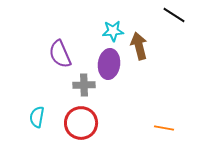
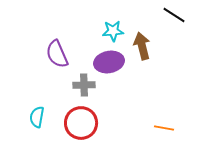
brown arrow: moved 3 px right
purple semicircle: moved 3 px left
purple ellipse: moved 2 px up; rotated 72 degrees clockwise
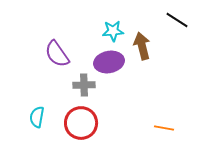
black line: moved 3 px right, 5 px down
purple semicircle: rotated 12 degrees counterclockwise
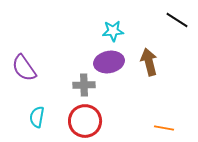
brown arrow: moved 7 px right, 16 px down
purple semicircle: moved 33 px left, 14 px down
red circle: moved 4 px right, 2 px up
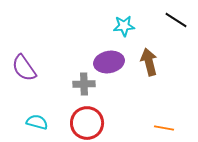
black line: moved 1 px left
cyan star: moved 11 px right, 5 px up
gray cross: moved 1 px up
cyan semicircle: moved 5 px down; rotated 95 degrees clockwise
red circle: moved 2 px right, 2 px down
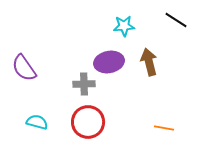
red circle: moved 1 px right, 1 px up
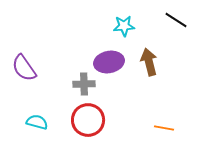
red circle: moved 2 px up
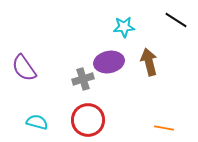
cyan star: moved 1 px down
gray cross: moved 1 px left, 5 px up; rotated 15 degrees counterclockwise
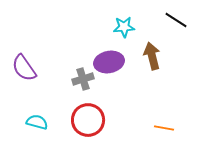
brown arrow: moved 3 px right, 6 px up
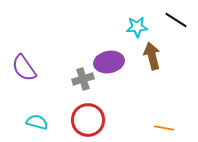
cyan star: moved 13 px right
